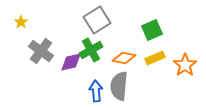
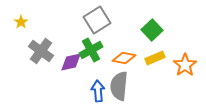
green square: rotated 20 degrees counterclockwise
blue arrow: moved 2 px right
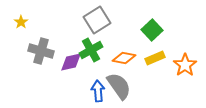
gray cross: rotated 20 degrees counterclockwise
gray semicircle: rotated 140 degrees clockwise
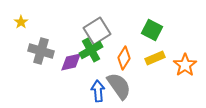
gray square: moved 11 px down
green square: rotated 20 degrees counterclockwise
orange diamond: rotated 70 degrees counterclockwise
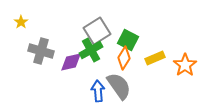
green square: moved 24 px left, 10 px down
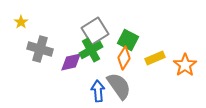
gray square: moved 2 px left
gray cross: moved 1 px left, 2 px up
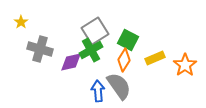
orange diamond: moved 2 px down
